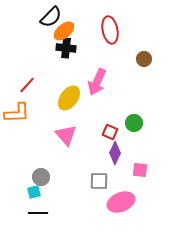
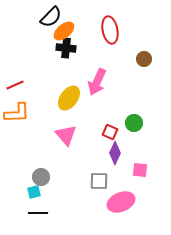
red line: moved 12 px left; rotated 24 degrees clockwise
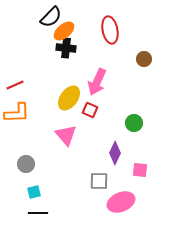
red square: moved 20 px left, 22 px up
gray circle: moved 15 px left, 13 px up
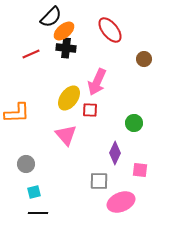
red ellipse: rotated 28 degrees counterclockwise
red line: moved 16 px right, 31 px up
red square: rotated 21 degrees counterclockwise
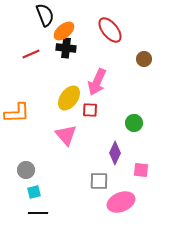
black semicircle: moved 6 px left, 2 px up; rotated 65 degrees counterclockwise
gray circle: moved 6 px down
pink square: moved 1 px right
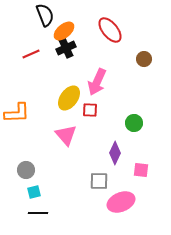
black cross: rotated 30 degrees counterclockwise
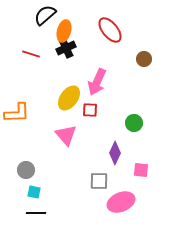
black semicircle: rotated 110 degrees counterclockwise
orange ellipse: rotated 35 degrees counterclockwise
red line: rotated 42 degrees clockwise
cyan square: rotated 24 degrees clockwise
black line: moved 2 px left
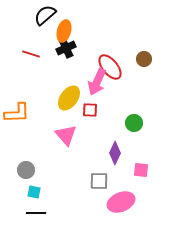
red ellipse: moved 37 px down
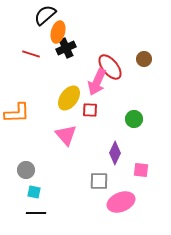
orange ellipse: moved 6 px left, 1 px down
green circle: moved 4 px up
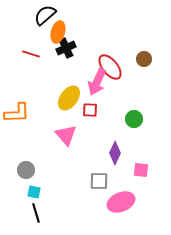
black line: rotated 72 degrees clockwise
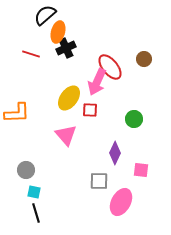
pink ellipse: rotated 40 degrees counterclockwise
